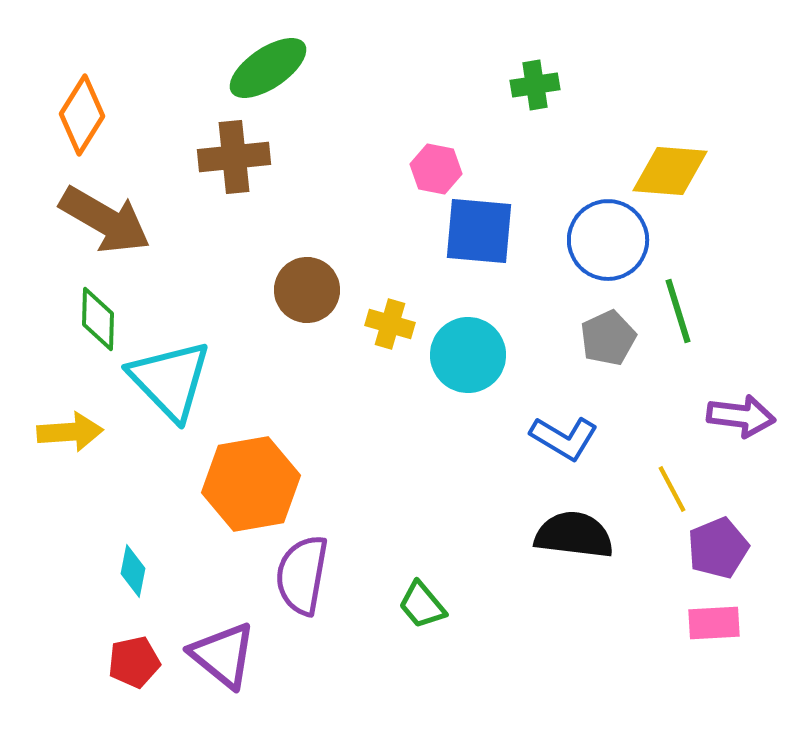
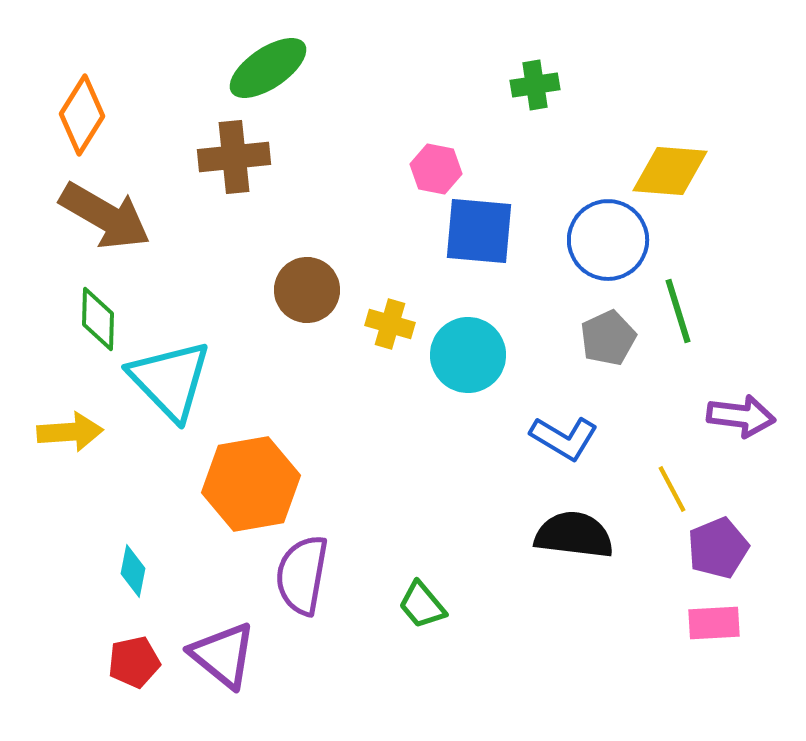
brown arrow: moved 4 px up
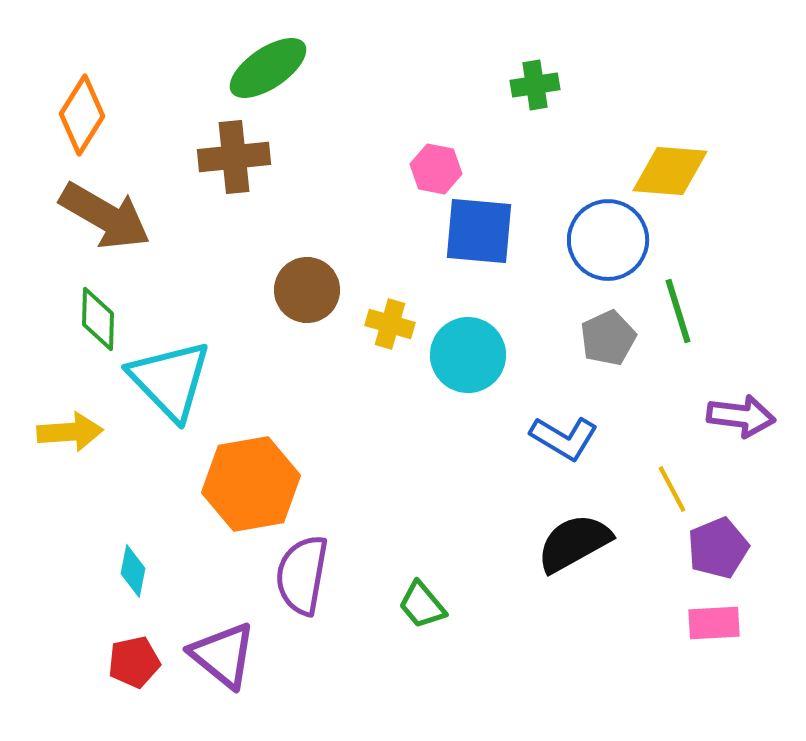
black semicircle: moved 8 px down; rotated 36 degrees counterclockwise
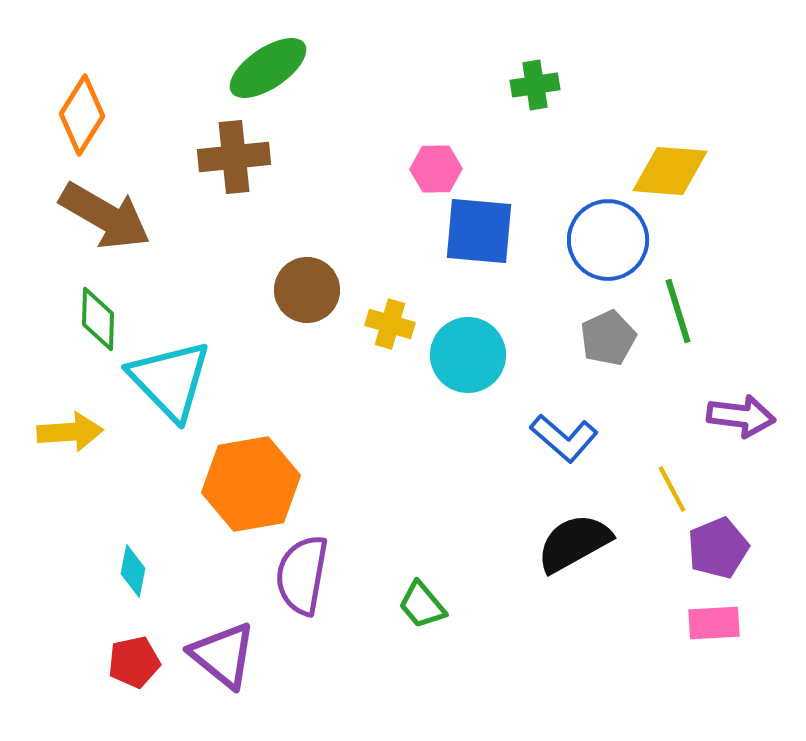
pink hexagon: rotated 12 degrees counterclockwise
blue L-shape: rotated 10 degrees clockwise
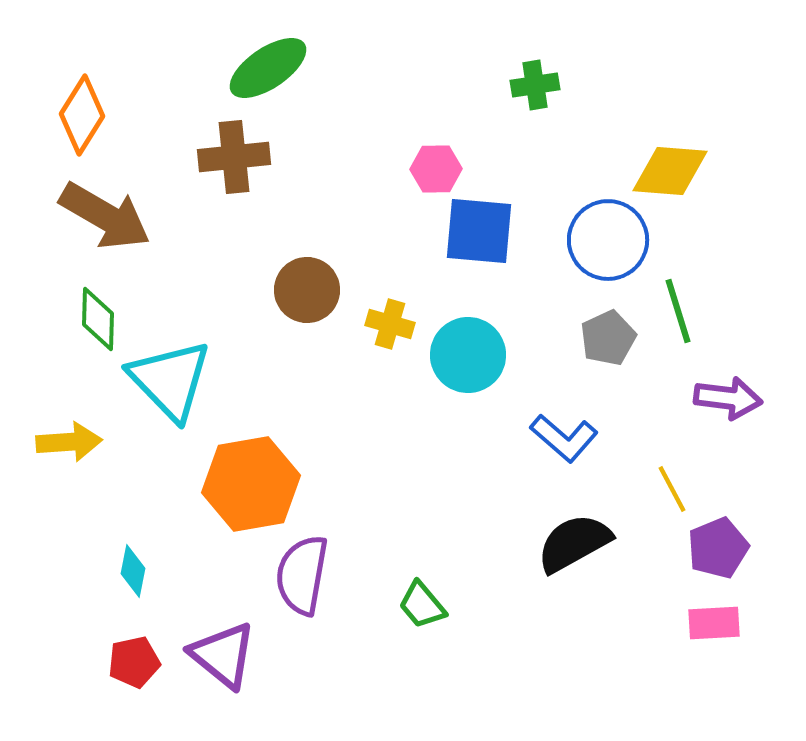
purple arrow: moved 13 px left, 18 px up
yellow arrow: moved 1 px left, 10 px down
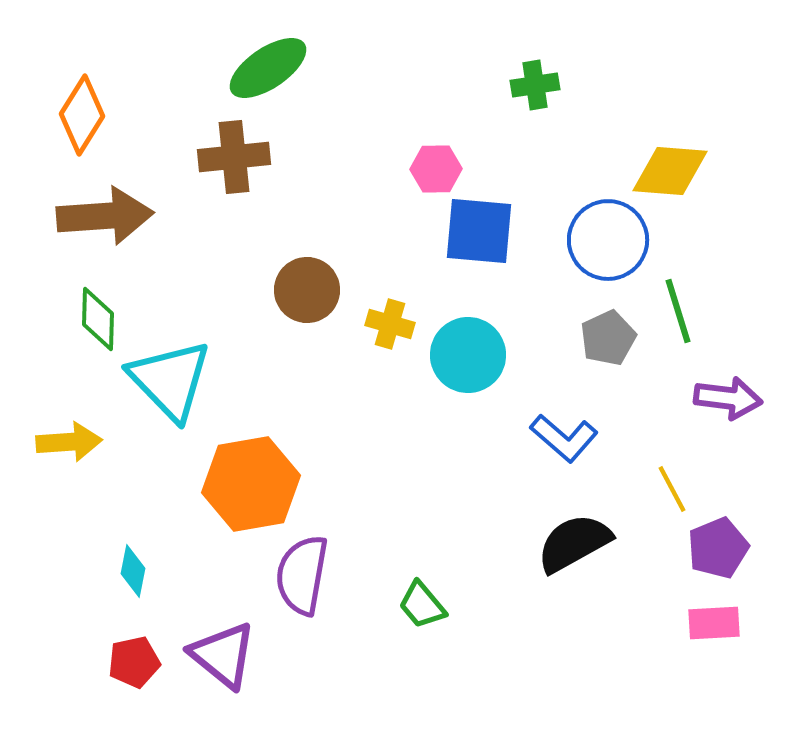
brown arrow: rotated 34 degrees counterclockwise
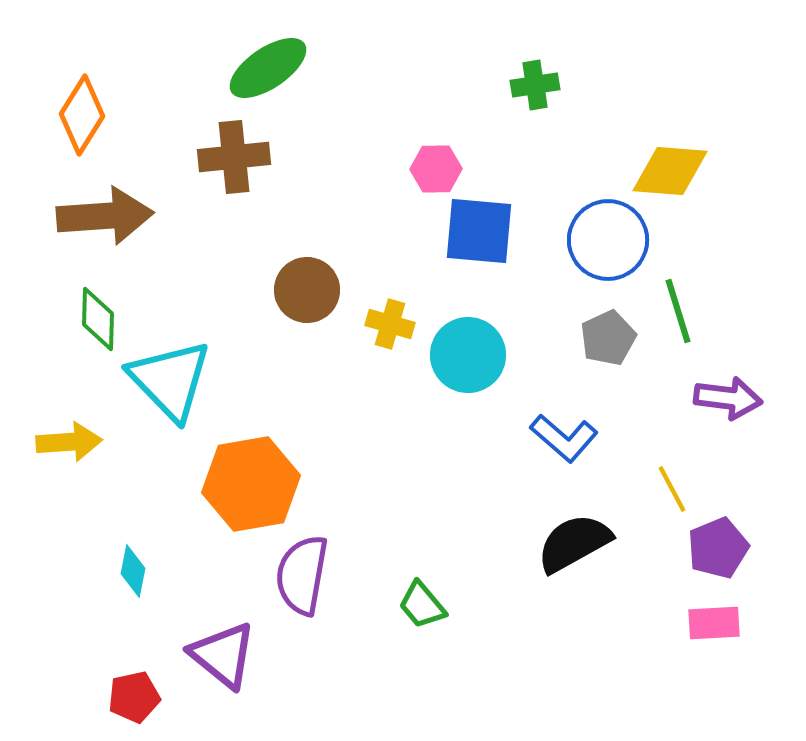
red pentagon: moved 35 px down
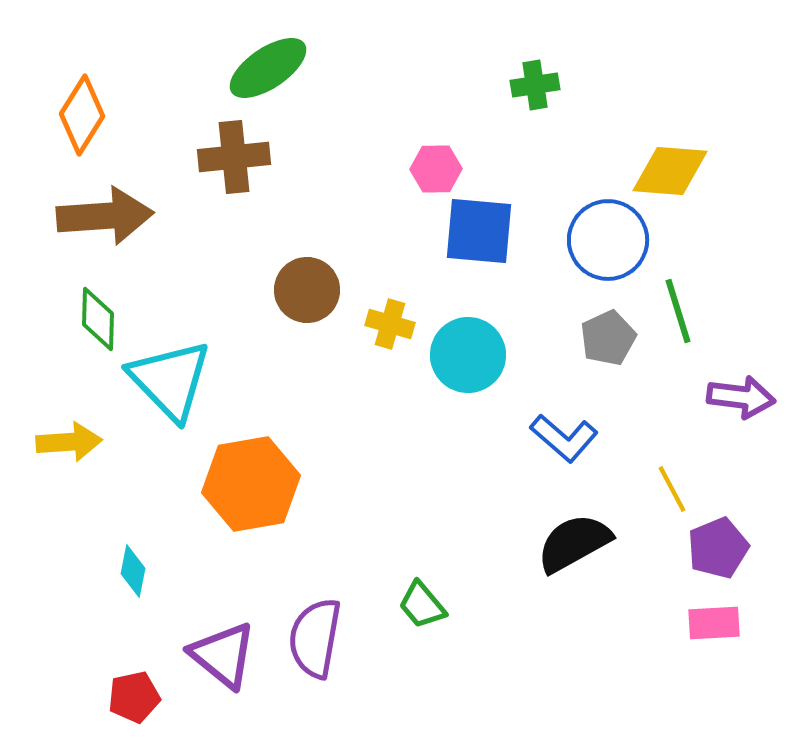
purple arrow: moved 13 px right, 1 px up
purple semicircle: moved 13 px right, 63 px down
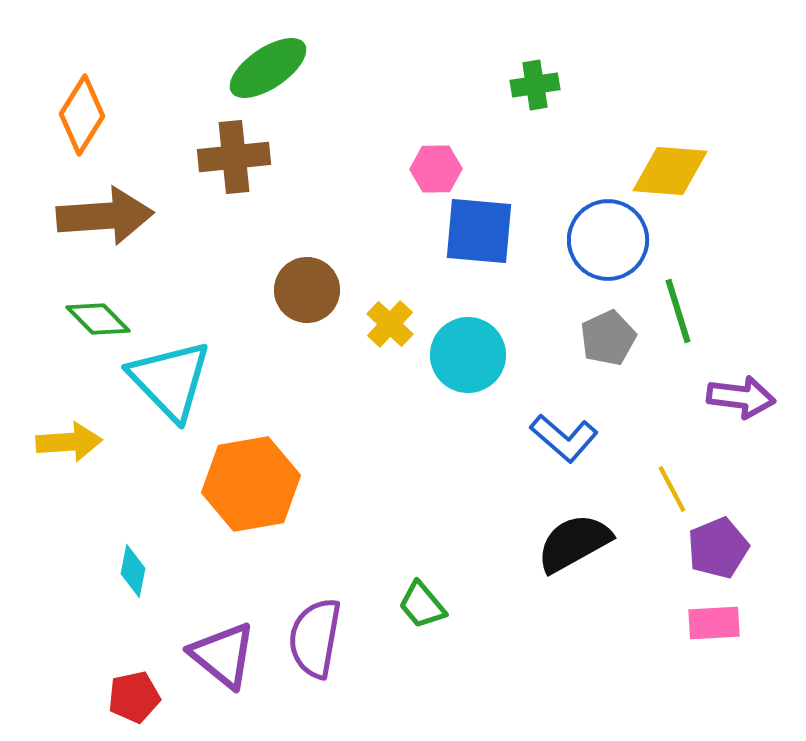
green diamond: rotated 46 degrees counterclockwise
yellow cross: rotated 27 degrees clockwise
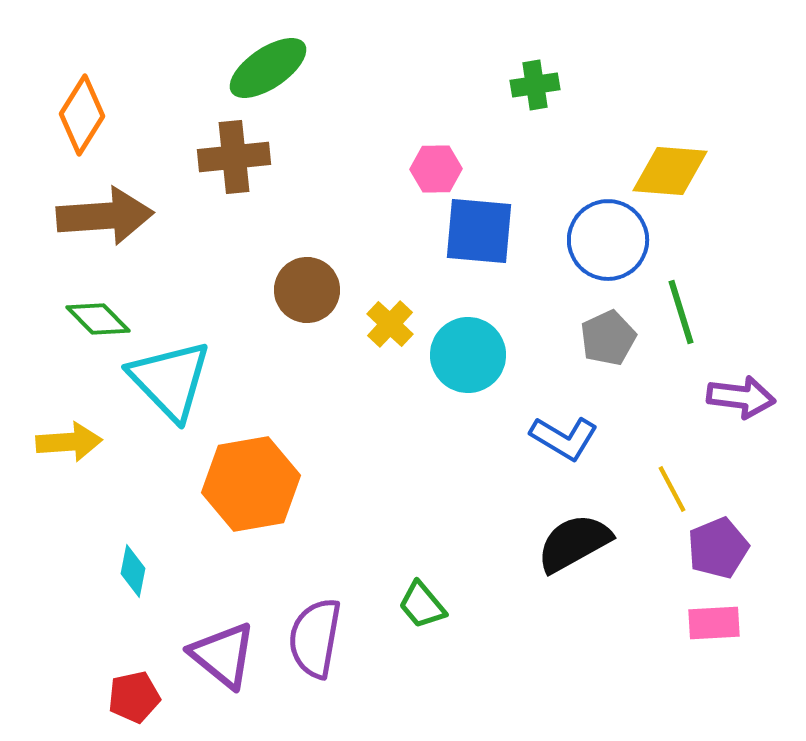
green line: moved 3 px right, 1 px down
blue L-shape: rotated 10 degrees counterclockwise
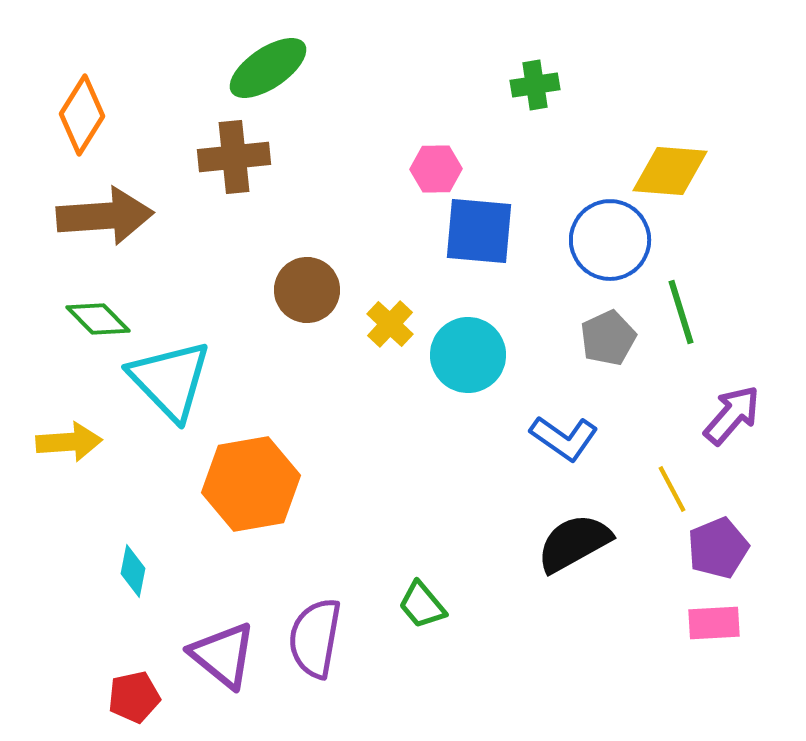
blue circle: moved 2 px right
purple arrow: moved 9 px left, 18 px down; rotated 56 degrees counterclockwise
blue L-shape: rotated 4 degrees clockwise
